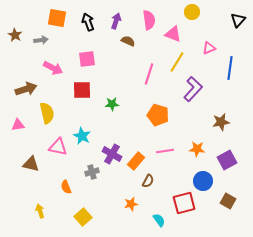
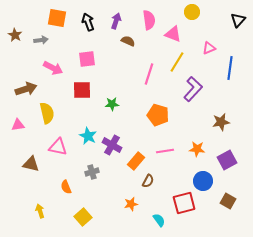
cyan star at (82, 136): moved 6 px right
purple cross at (112, 154): moved 9 px up
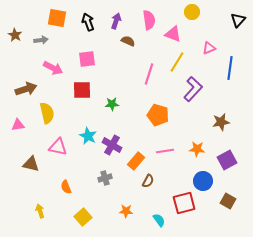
gray cross at (92, 172): moved 13 px right, 6 px down
orange star at (131, 204): moved 5 px left, 7 px down; rotated 16 degrees clockwise
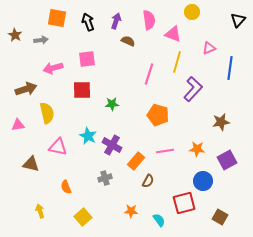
yellow line at (177, 62): rotated 15 degrees counterclockwise
pink arrow at (53, 68): rotated 138 degrees clockwise
brown square at (228, 201): moved 8 px left, 16 px down
orange star at (126, 211): moved 5 px right
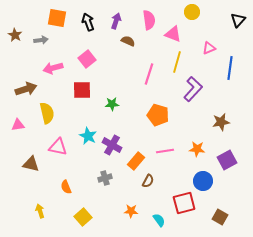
pink square at (87, 59): rotated 30 degrees counterclockwise
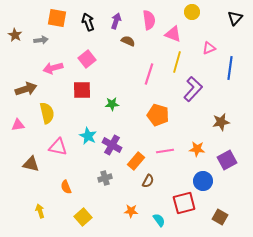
black triangle at (238, 20): moved 3 px left, 2 px up
